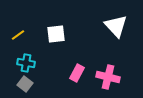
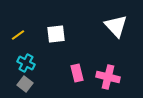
cyan cross: rotated 18 degrees clockwise
pink rectangle: rotated 42 degrees counterclockwise
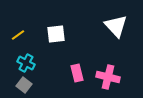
gray square: moved 1 px left, 1 px down
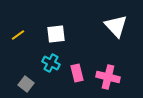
cyan cross: moved 25 px right
gray square: moved 2 px right, 1 px up
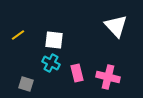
white square: moved 2 px left, 6 px down; rotated 12 degrees clockwise
gray square: rotated 21 degrees counterclockwise
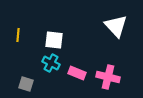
yellow line: rotated 48 degrees counterclockwise
pink rectangle: rotated 54 degrees counterclockwise
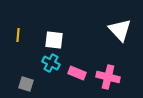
white triangle: moved 4 px right, 4 px down
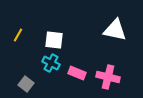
white triangle: moved 5 px left; rotated 35 degrees counterclockwise
yellow line: rotated 24 degrees clockwise
gray square: rotated 21 degrees clockwise
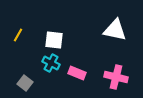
pink cross: moved 8 px right
gray square: moved 1 px left, 1 px up
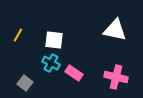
pink rectangle: moved 3 px left; rotated 12 degrees clockwise
